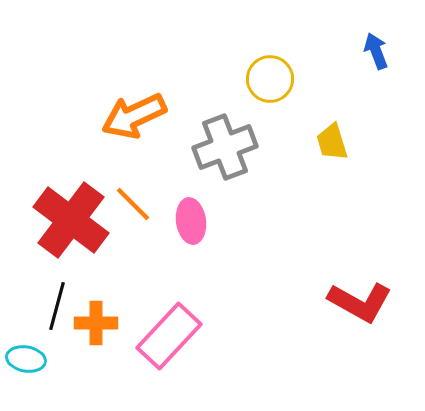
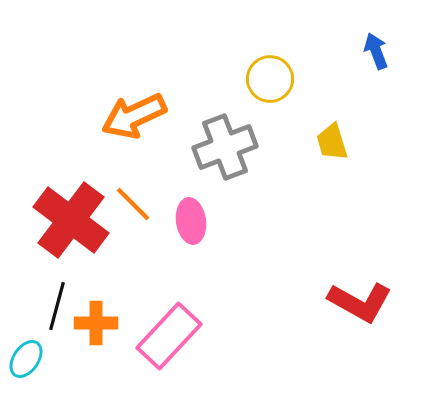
cyan ellipse: rotated 66 degrees counterclockwise
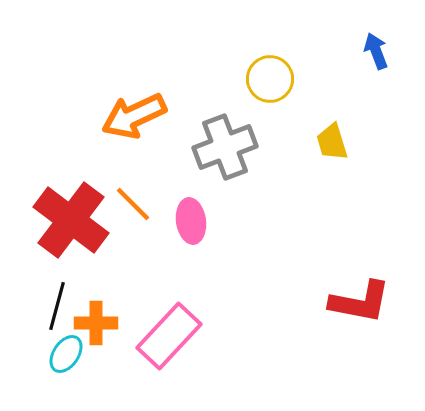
red L-shape: rotated 18 degrees counterclockwise
cyan ellipse: moved 40 px right, 5 px up
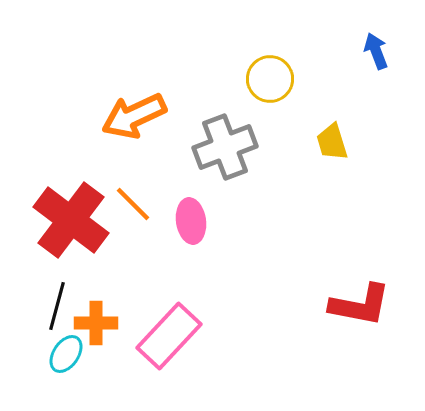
red L-shape: moved 3 px down
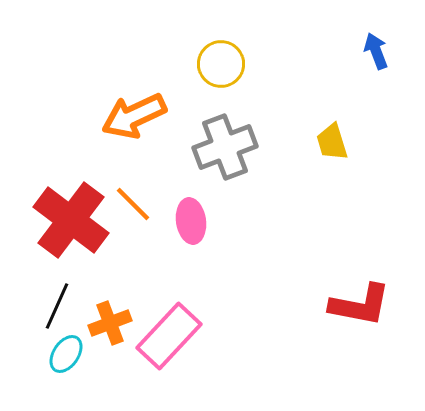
yellow circle: moved 49 px left, 15 px up
black line: rotated 9 degrees clockwise
orange cross: moved 14 px right; rotated 21 degrees counterclockwise
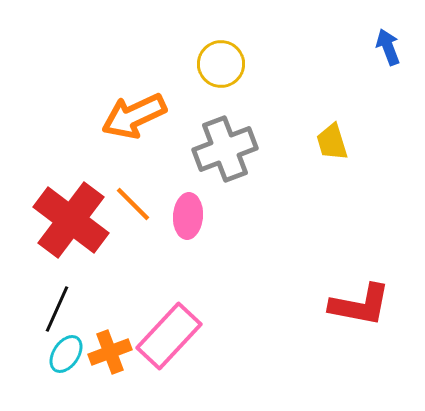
blue arrow: moved 12 px right, 4 px up
gray cross: moved 2 px down
pink ellipse: moved 3 px left, 5 px up; rotated 12 degrees clockwise
black line: moved 3 px down
orange cross: moved 29 px down
